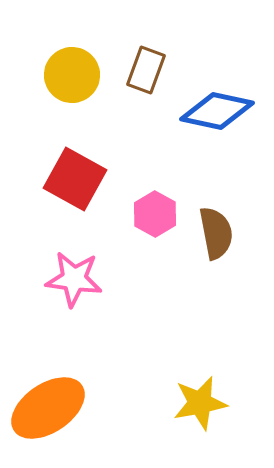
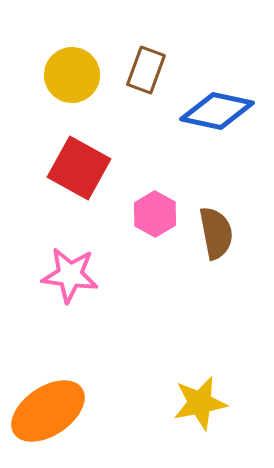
red square: moved 4 px right, 11 px up
pink star: moved 4 px left, 4 px up
orange ellipse: moved 3 px down
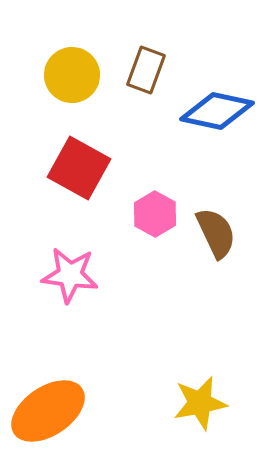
brown semicircle: rotated 14 degrees counterclockwise
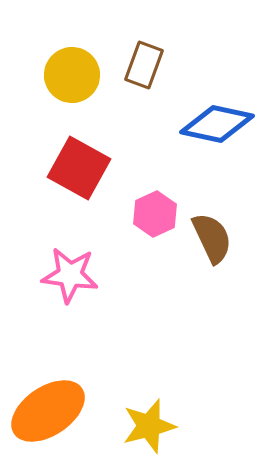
brown rectangle: moved 2 px left, 5 px up
blue diamond: moved 13 px down
pink hexagon: rotated 6 degrees clockwise
brown semicircle: moved 4 px left, 5 px down
yellow star: moved 51 px left, 23 px down; rotated 4 degrees counterclockwise
